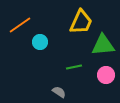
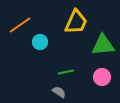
yellow trapezoid: moved 5 px left
green line: moved 8 px left, 5 px down
pink circle: moved 4 px left, 2 px down
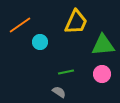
pink circle: moved 3 px up
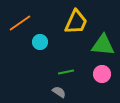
orange line: moved 2 px up
green triangle: rotated 10 degrees clockwise
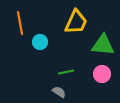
orange line: rotated 65 degrees counterclockwise
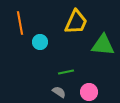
pink circle: moved 13 px left, 18 px down
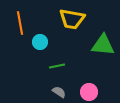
yellow trapezoid: moved 4 px left, 3 px up; rotated 76 degrees clockwise
green line: moved 9 px left, 6 px up
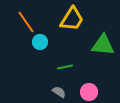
yellow trapezoid: rotated 68 degrees counterclockwise
orange line: moved 6 px right, 1 px up; rotated 25 degrees counterclockwise
green line: moved 8 px right, 1 px down
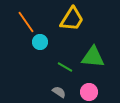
green triangle: moved 10 px left, 12 px down
green line: rotated 42 degrees clockwise
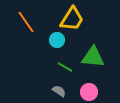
cyan circle: moved 17 px right, 2 px up
gray semicircle: moved 1 px up
